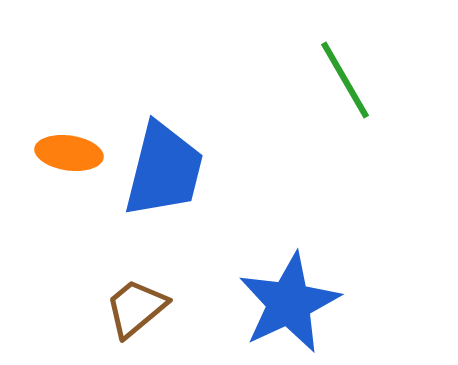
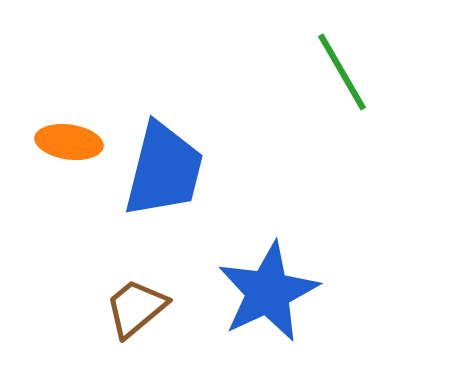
green line: moved 3 px left, 8 px up
orange ellipse: moved 11 px up
blue star: moved 21 px left, 11 px up
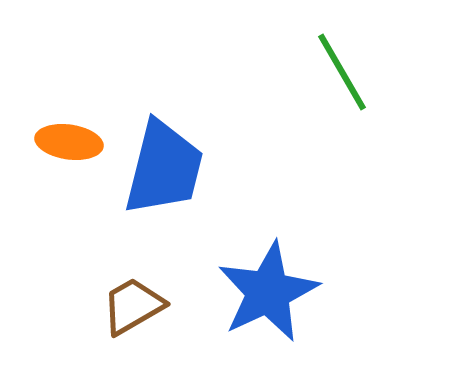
blue trapezoid: moved 2 px up
brown trapezoid: moved 3 px left, 2 px up; rotated 10 degrees clockwise
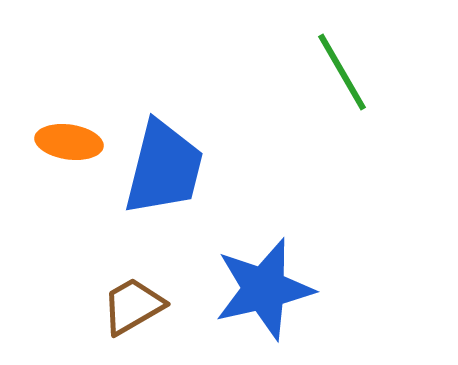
blue star: moved 4 px left, 3 px up; rotated 12 degrees clockwise
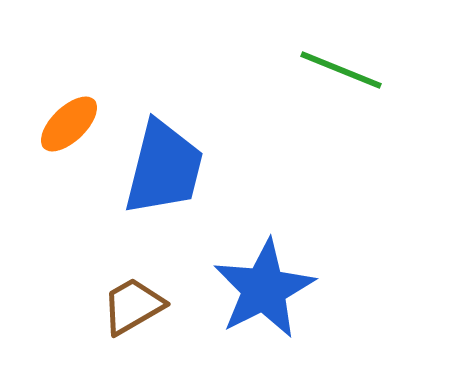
green line: moved 1 px left, 2 px up; rotated 38 degrees counterclockwise
orange ellipse: moved 18 px up; rotated 52 degrees counterclockwise
blue star: rotated 14 degrees counterclockwise
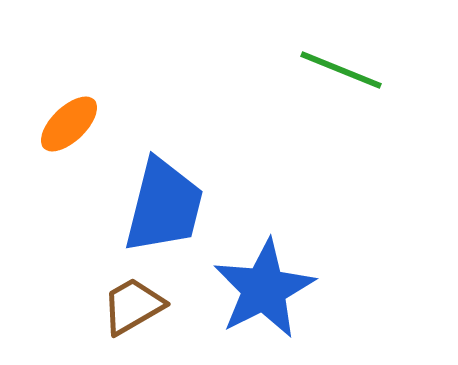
blue trapezoid: moved 38 px down
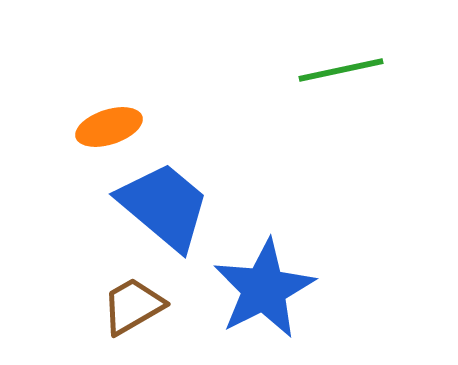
green line: rotated 34 degrees counterclockwise
orange ellipse: moved 40 px right, 3 px down; rotated 26 degrees clockwise
blue trapezoid: rotated 64 degrees counterclockwise
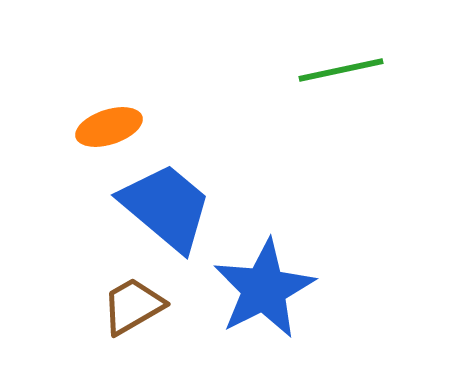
blue trapezoid: moved 2 px right, 1 px down
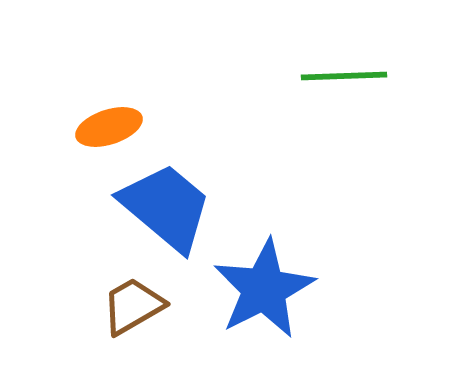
green line: moved 3 px right, 6 px down; rotated 10 degrees clockwise
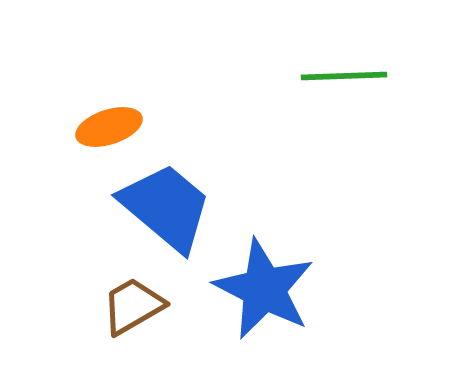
blue star: rotated 18 degrees counterclockwise
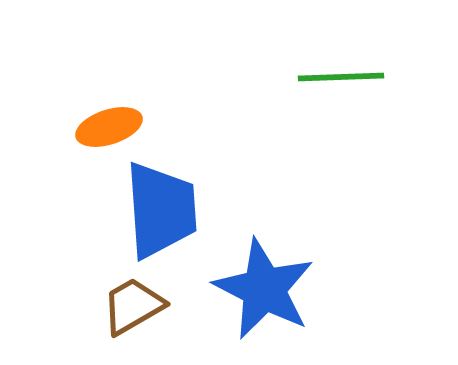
green line: moved 3 px left, 1 px down
blue trapezoid: moved 5 px left, 3 px down; rotated 46 degrees clockwise
